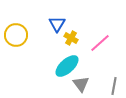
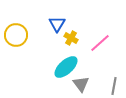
cyan ellipse: moved 1 px left, 1 px down
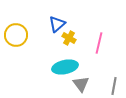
blue triangle: rotated 18 degrees clockwise
yellow cross: moved 2 px left
pink line: moved 1 px left; rotated 35 degrees counterclockwise
cyan ellipse: moved 1 px left; rotated 30 degrees clockwise
